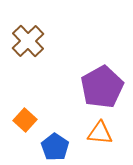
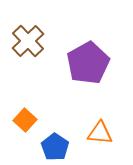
purple pentagon: moved 14 px left, 24 px up
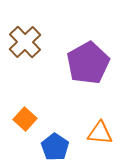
brown cross: moved 3 px left, 1 px down
orange square: moved 1 px up
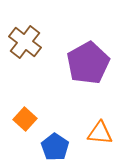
brown cross: rotated 8 degrees counterclockwise
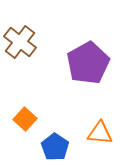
brown cross: moved 5 px left
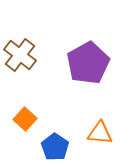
brown cross: moved 13 px down
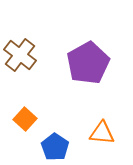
orange triangle: moved 2 px right
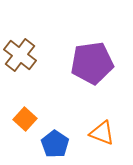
purple pentagon: moved 4 px right; rotated 21 degrees clockwise
orange triangle: rotated 16 degrees clockwise
blue pentagon: moved 3 px up
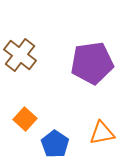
orange triangle: rotated 32 degrees counterclockwise
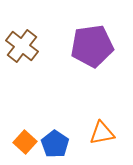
brown cross: moved 2 px right, 9 px up
purple pentagon: moved 17 px up
orange square: moved 23 px down
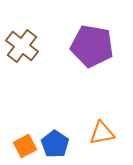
purple pentagon: rotated 18 degrees clockwise
orange square: moved 4 px down; rotated 20 degrees clockwise
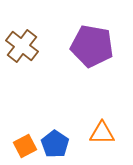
orange triangle: rotated 12 degrees clockwise
